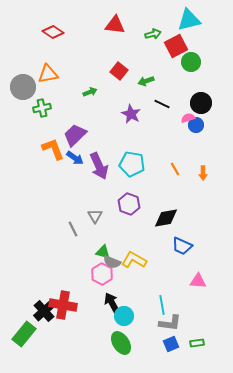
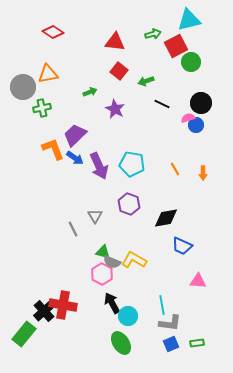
red triangle at (115, 25): moved 17 px down
purple star at (131, 114): moved 16 px left, 5 px up
cyan circle at (124, 316): moved 4 px right
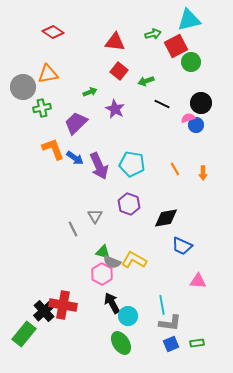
purple trapezoid at (75, 135): moved 1 px right, 12 px up
